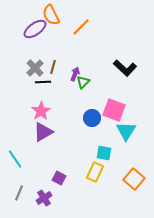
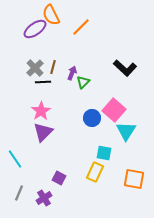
purple arrow: moved 3 px left, 1 px up
pink square: rotated 20 degrees clockwise
purple triangle: rotated 15 degrees counterclockwise
orange square: rotated 30 degrees counterclockwise
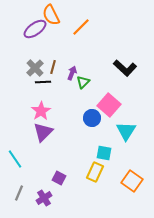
pink square: moved 5 px left, 5 px up
orange square: moved 2 px left, 2 px down; rotated 25 degrees clockwise
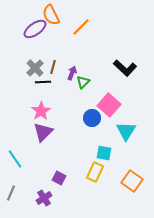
gray line: moved 8 px left
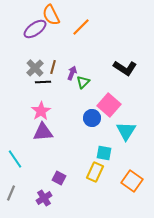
black L-shape: rotated 10 degrees counterclockwise
purple triangle: rotated 40 degrees clockwise
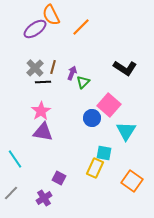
purple triangle: rotated 15 degrees clockwise
yellow rectangle: moved 4 px up
gray line: rotated 21 degrees clockwise
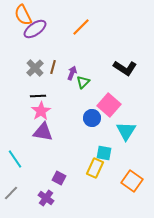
orange semicircle: moved 28 px left
black line: moved 5 px left, 14 px down
purple cross: moved 2 px right; rotated 21 degrees counterclockwise
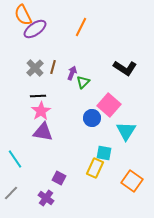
orange line: rotated 18 degrees counterclockwise
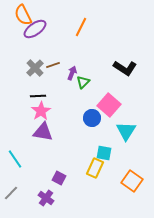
brown line: moved 2 px up; rotated 56 degrees clockwise
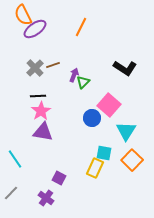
purple arrow: moved 2 px right, 2 px down
orange square: moved 21 px up; rotated 10 degrees clockwise
